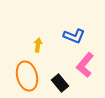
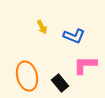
yellow arrow: moved 4 px right, 18 px up; rotated 144 degrees clockwise
pink L-shape: rotated 50 degrees clockwise
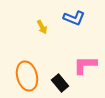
blue L-shape: moved 18 px up
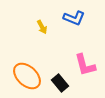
pink L-shape: rotated 105 degrees counterclockwise
orange ellipse: rotated 32 degrees counterclockwise
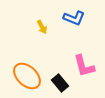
pink L-shape: moved 1 px left, 1 px down
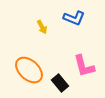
orange ellipse: moved 2 px right, 6 px up
